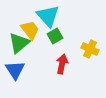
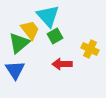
red arrow: rotated 102 degrees counterclockwise
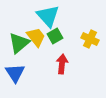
yellow trapezoid: moved 6 px right, 7 px down
yellow cross: moved 10 px up
red arrow: rotated 96 degrees clockwise
blue triangle: moved 3 px down
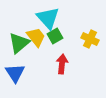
cyan triangle: moved 2 px down
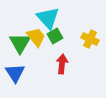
green triangle: moved 1 px right; rotated 20 degrees counterclockwise
